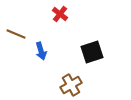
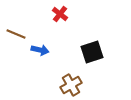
blue arrow: moved 1 px left, 1 px up; rotated 60 degrees counterclockwise
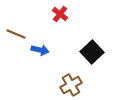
black square: rotated 25 degrees counterclockwise
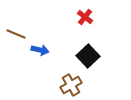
red cross: moved 25 px right, 3 px down
black square: moved 4 px left, 4 px down
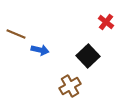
red cross: moved 21 px right, 5 px down
brown cross: moved 1 px left, 1 px down
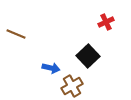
red cross: rotated 28 degrees clockwise
blue arrow: moved 11 px right, 18 px down
brown cross: moved 2 px right
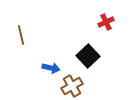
brown line: moved 5 px right, 1 px down; rotated 54 degrees clockwise
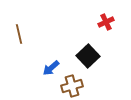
brown line: moved 2 px left, 1 px up
blue arrow: rotated 126 degrees clockwise
brown cross: rotated 15 degrees clockwise
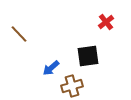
red cross: rotated 14 degrees counterclockwise
brown line: rotated 30 degrees counterclockwise
black square: rotated 35 degrees clockwise
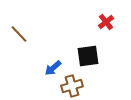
blue arrow: moved 2 px right
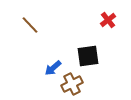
red cross: moved 2 px right, 2 px up
brown line: moved 11 px right, 9 px up
brown cross: moved 2 px up; rotated 10 degrees counterclockwise
